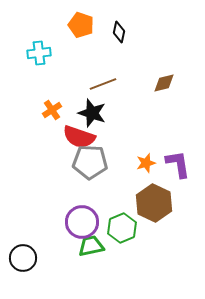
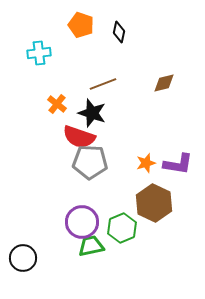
orange cross: moved 5 px right, 6 px up; rotated 18 degrees counterclockwise
purple L-shape: rotated 108 degrees clockwise
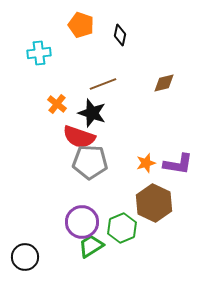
black diamond: moved 1 px right, 3 px down
green trapezoid: rotated 20 degrees counterclockwise
black circle: moved 2 px right, 1 px up
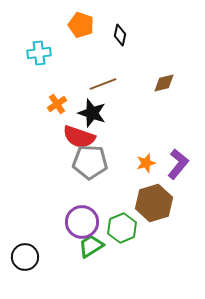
orange cross: rotated 18 degrees clockwise
purple L-shape: rotated 60 degrees counterclockwise
brown hexagon: rotated 18 degrees clockwise
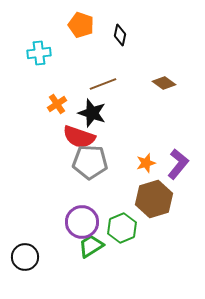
brown diamond: rotated 50 degrees clockwise
brown hexagon: moved 4 px up
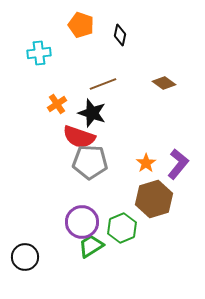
orange star: rotated 18 degrees counterclockwise
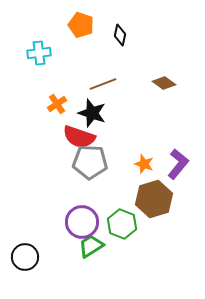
orange star: moved 2 px left, 1 px down; rotated 18 degrees counterclockwise
green hexagon: moved 4 px up; rotated 16 degrees counterclockwise
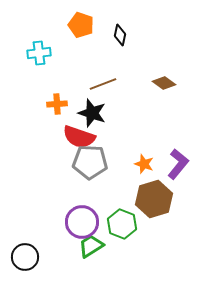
orange cross: rotated 30 degrees clockwise
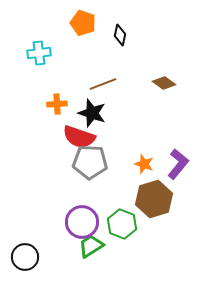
orange pentagon: moved 2 px right, 2 px up
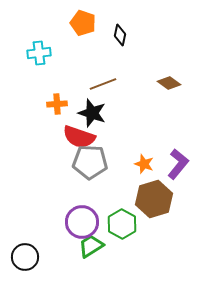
brown diamond: moved 5 px right
green hexagon: rotated 8 degrees clockwise
